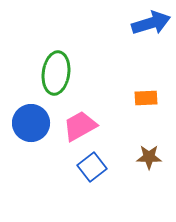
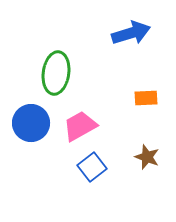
blue arrow: moved 20 px left, 10 px down
brown star: moved 2 px left; rotated 20 degrees clockwise
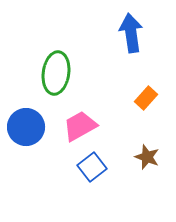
blue arrow: rotated 81 degrees counterclockwise
orange rectangle: rotated 45 degrees counterclockwise
blue circle: moved 5 px left, 4 px down
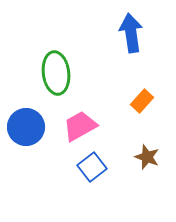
green ellipse: rotated 15 degrees counterclockwise
orange rectangle: moved 4 px left, 3 px down
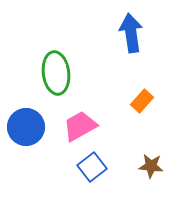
brown star: moved 4 px right, 9 px down; rotated 15 degrees counterclockwise
